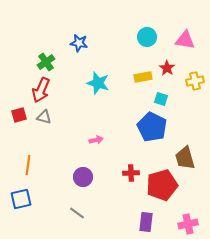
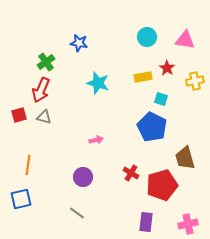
red cross: rotated 35 degrees clockwise
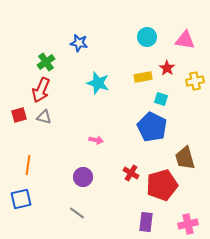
pink arrow: rotated 24 degrees clockwise
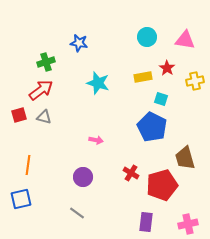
green cross: rotated 18 degrees clockwise
red arrow: rotated 150 degrees counterclockwise
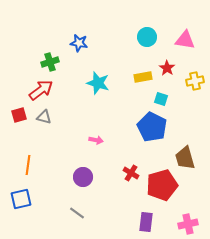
green cross: moved 4 px right
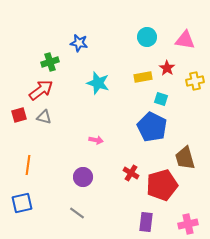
blue square: moved 1 px right, 4 px down
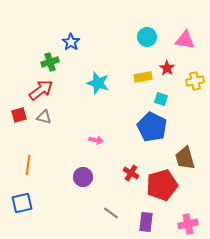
blue star: moved 8 px left, 1 px up; rotated 24 degrees clockwise
gray line: moved 34 px right
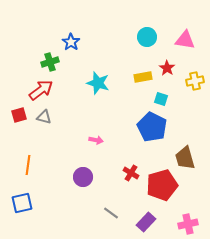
purple rectangle: rotated 36 degrees clockwise
